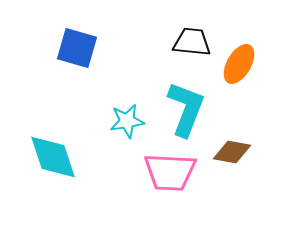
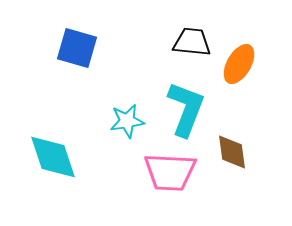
brown diamond: rotated 72 degrees clockwise
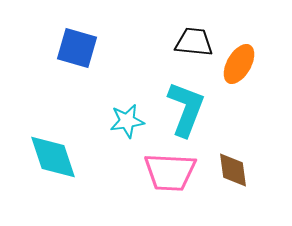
black trapezoid: moved 2 px right
brown diamond: moved 1 px right, 18 px down
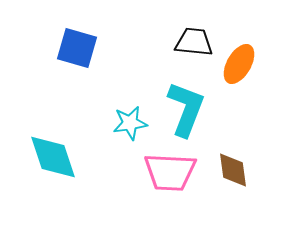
cyan star: moved 3 px right, 2 px down
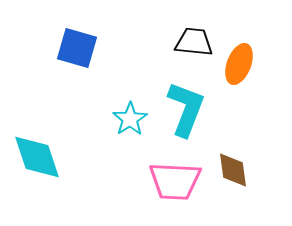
orange ellipse: rotated 9 degrees counterclockwise
cyan star: moved 4 px up; rotated 24 degrees counterclockwise
cyan diamond: moved 16 px left
pink trapezoid: moved 5 px right, 9 px down
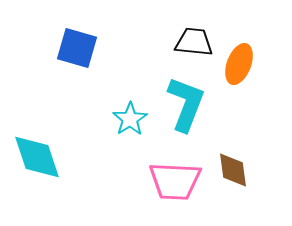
cyan L-shape: moved 5 px up
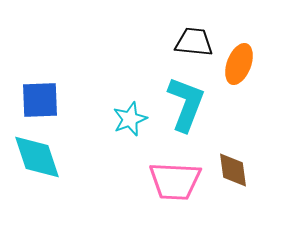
blue square: moved 37 px left, 52 px down; rotated 18 degrees counterclockwise
cyan star: rotated 12 degrees clockwise
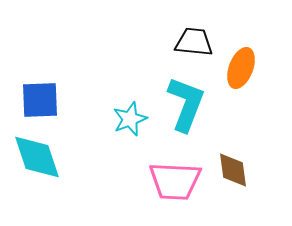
orange ellipse: moved 2 px right, 4 px down
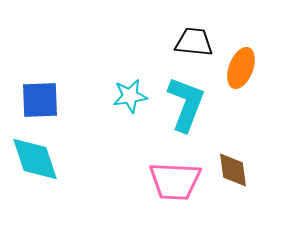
cyan star: moved 23 px up; rotated 12 degrees clockwise
cyan diamond: moved 2 px left, 2 px down
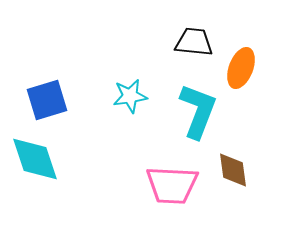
blue square: moved 7 px right; rotated 15 degrees counterclockwise
cyan L-shape: moved 12 px right, 7 px down
pink trapezoid: moved 3 px left, 4 px down
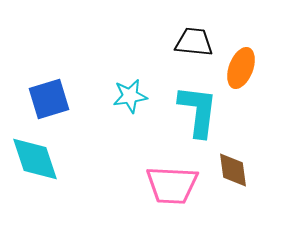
blue square: moved 2 px right, 1 px up
cyan L-shape: rotated 14 degrees counterclockwise
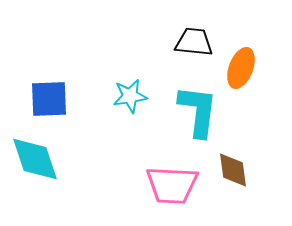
blue square: rotated 15 degrees clockwise
